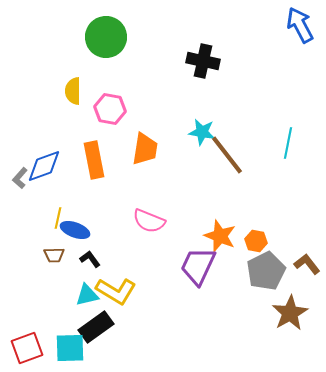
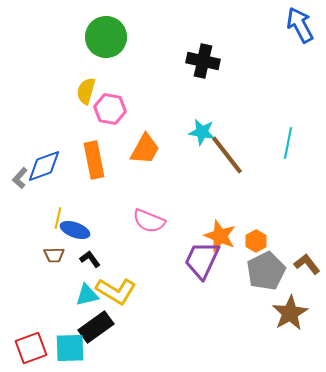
yellow semicircle: moved 13 px right; rotated 16 degrees clockwise
orange trapezoid: rotated 20 degrees clockwise
orange hexagon: rotated 20 degrees clockwise
purple trapezoid: moved 4 px right, 6 px up
red square: moved 4 px right
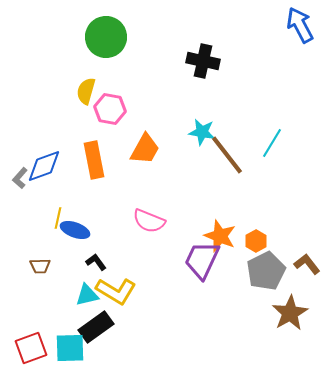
cyan line: moved 16 px left; rotated 20 degrees clockwise
brown trapezoid: moved 14 px left, 11 px down
black L-shape: moved 6 px right, 3 px down
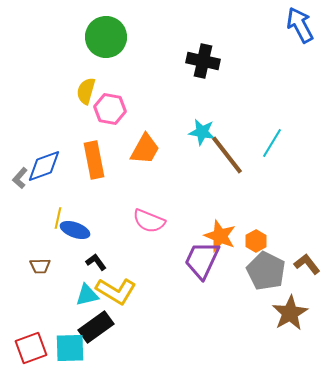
gray pentagon: rotated 18 degrees counterclockwise
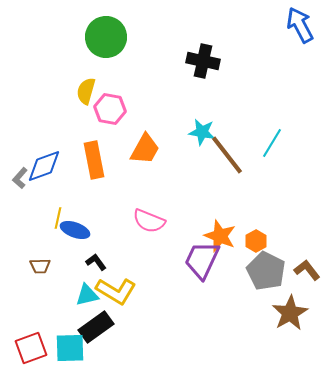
brown L-shape: moved 6 px down
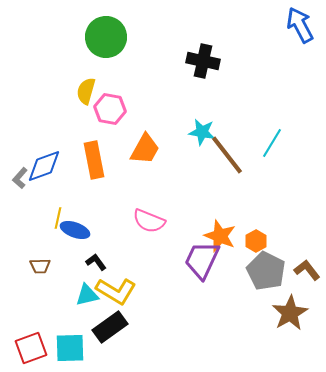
black rectangle: moved 14 px right
